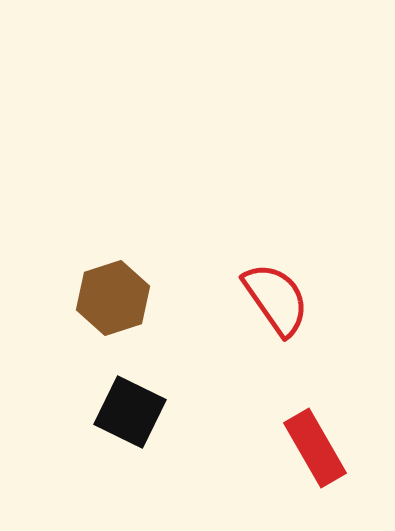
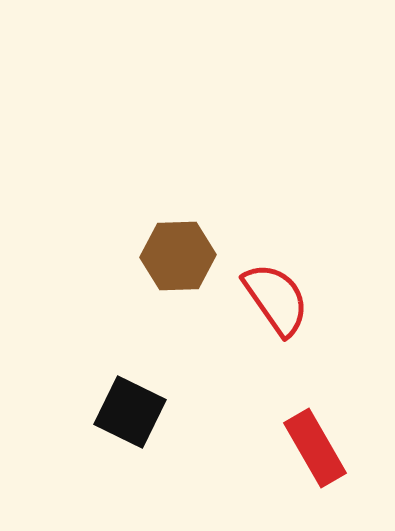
brown hexagon: moved 65 px right, 42 px up; rotated 16 degrees clockwise
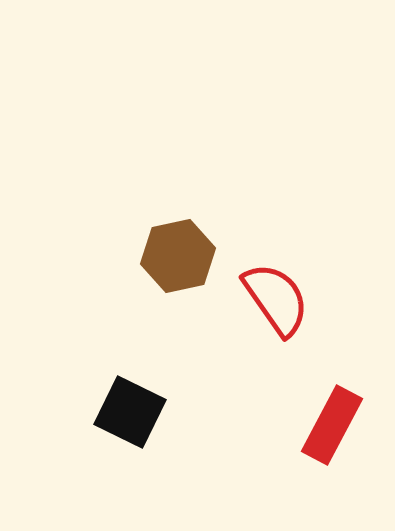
brown hexagon: rotated 10 degrees counterclockwise
red rectangle: moved 17 px right, 23 px up; rotated 58 degrees clockwise
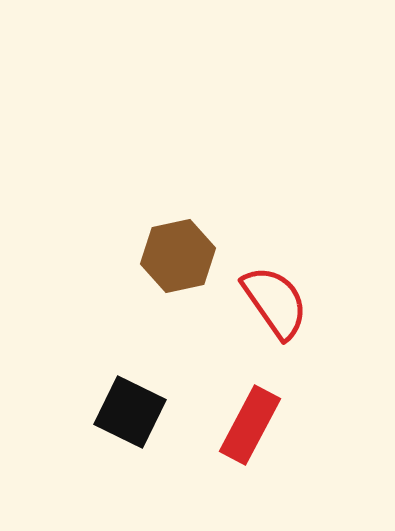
red semicircle: moved 1 px left, 3 px down
red rectangle: moved 82 px left
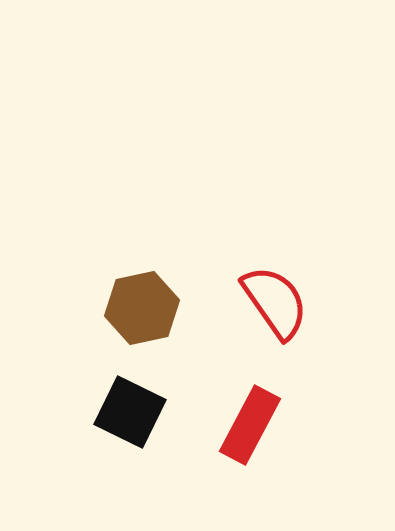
brown hexagon: moved 36 px left, 52 px down
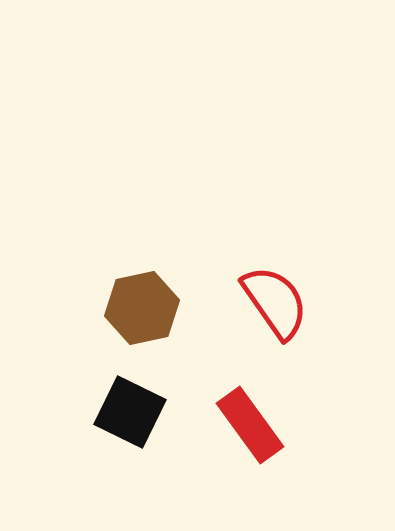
red rectangle: rotated 64 degrees counterclockwise
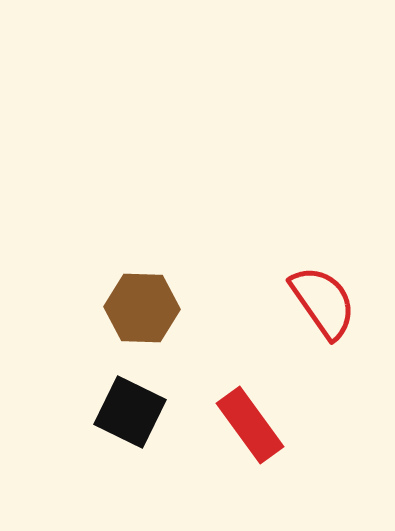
red semicircle: moved 48 px right
brown hexagon: rotated 14 degrees clockwise
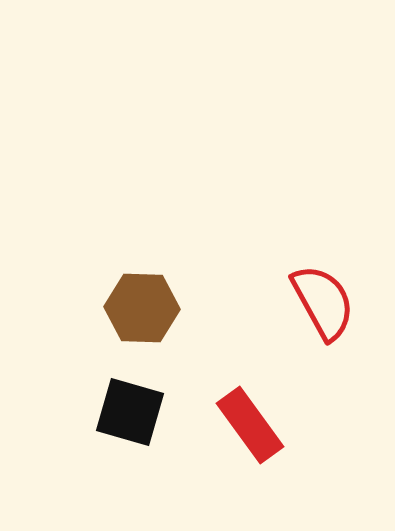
red semicircle: rotated 6 degrees clockwise
black square: rotated 10 degrees counterclockwise
